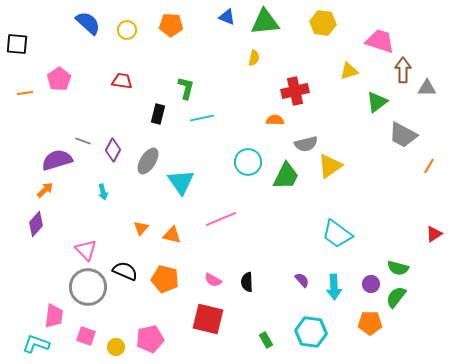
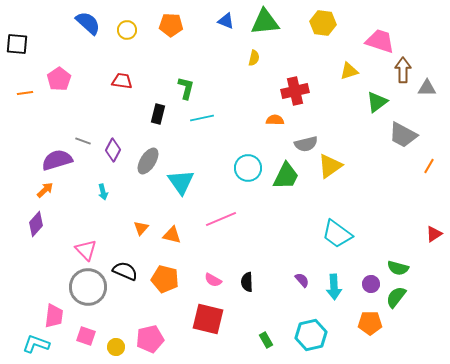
blue triangle at (227, 17): moved 1 px left, 4 px down
cyan circle at (248, 162): moved 6 px down
cyan hexagon at (311, 332): moved 3 px down; rotated 20 degrees counterclockwise
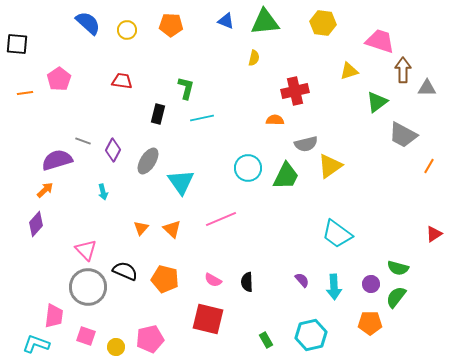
orange triangle at (172, 235): moved 6 px up; rotated 30 degrees clockwise
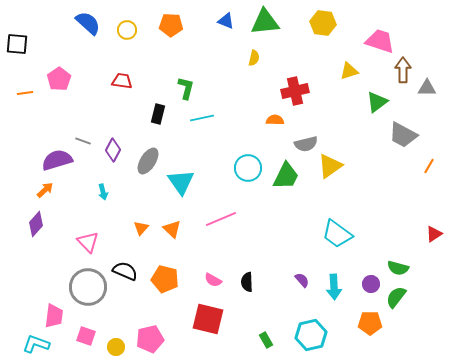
pink triangle at (86, 250): moved 2 px right, 8 px up
